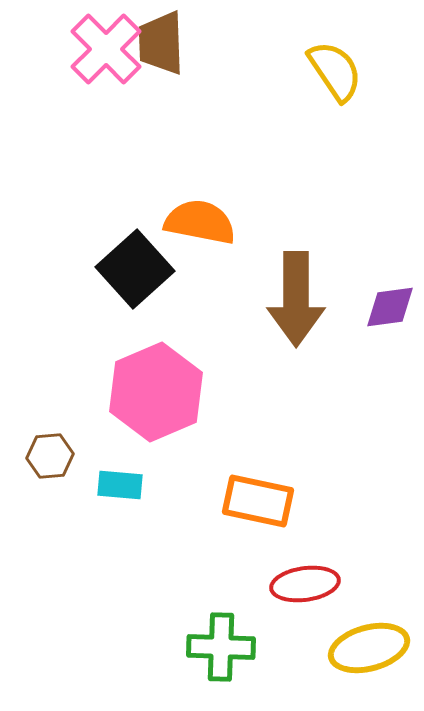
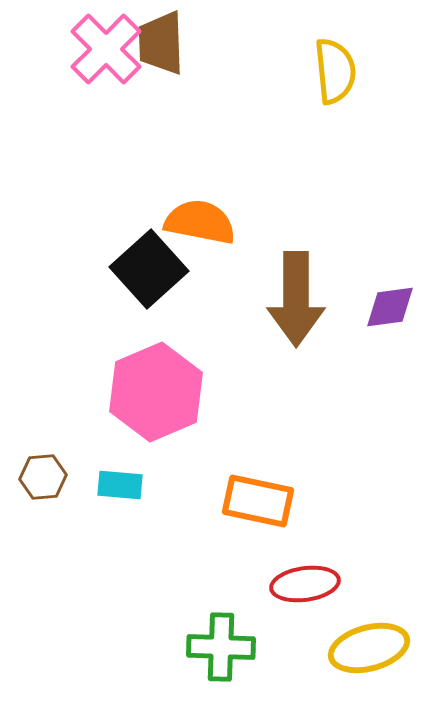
yellow semicircle: rotated 28 degrees clockwise
black square: moved 14 px right
brown hexagon: moved 7 px left, 21 px down
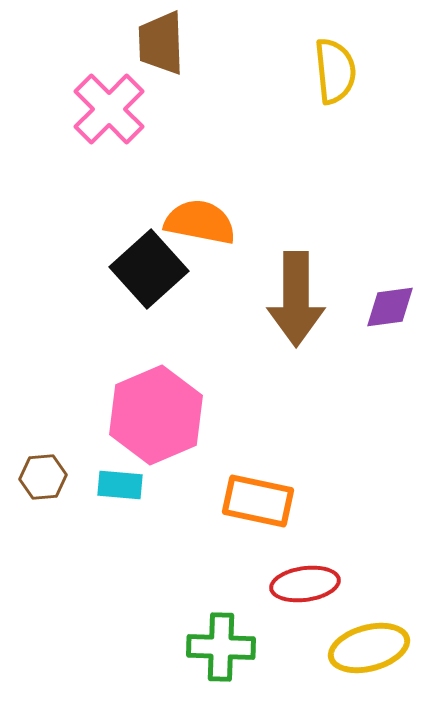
pink cross: moved 3 px right, 60 px down
pink hexagon: moved 23 px down
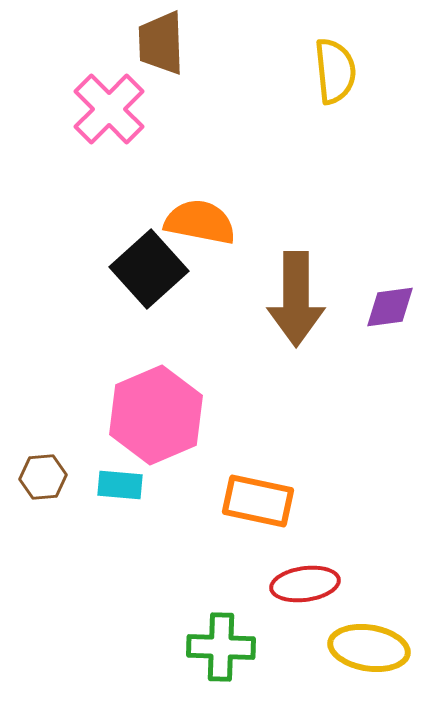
yellow ellipse: rotated 24 degrees clockwise
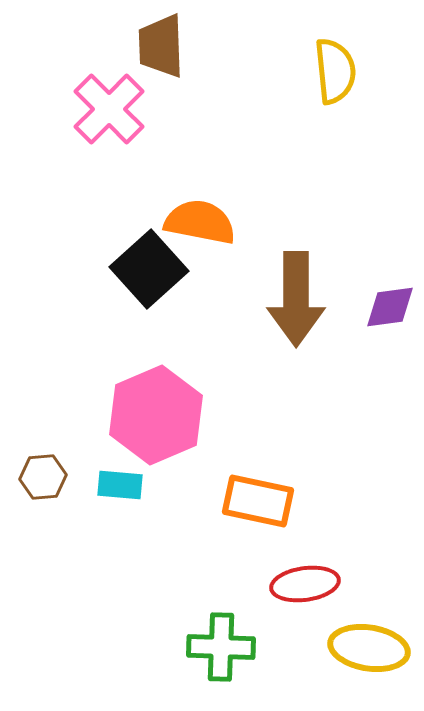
brown trapezoid: moved 3 px down
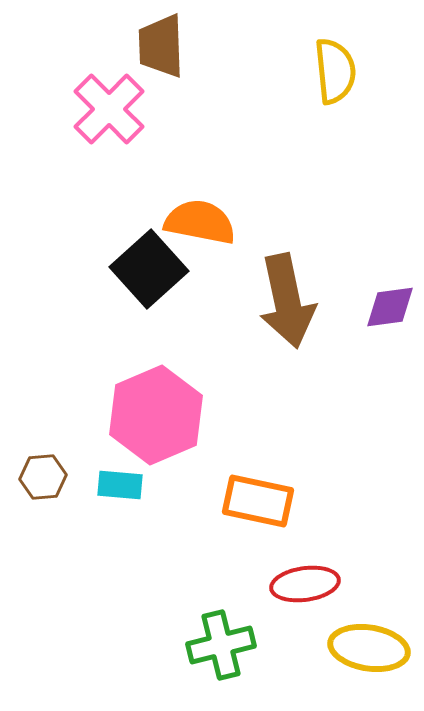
brown arrow: moved 9 px left, 2 px down; rotated 12 degrees counterclockwise
green cross: moved 2 px up; rotated 16 degrees counterclockwise
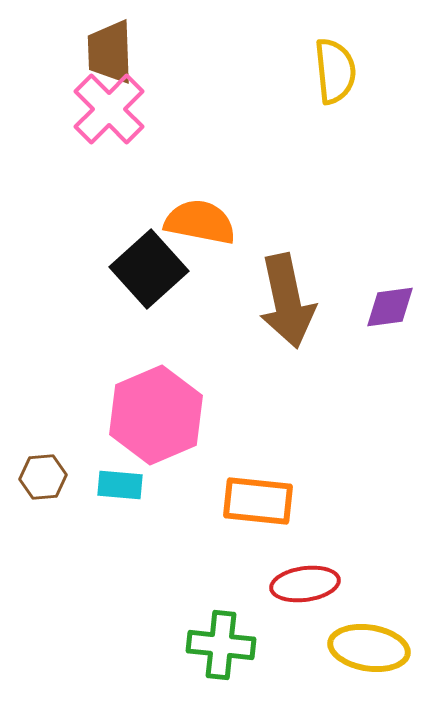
brown trapezoid: moved 51 px left, 6 px down
orange rectangle: rotated 6 degrees counterclockwise
green cross: rotated 20 degrees clockwise
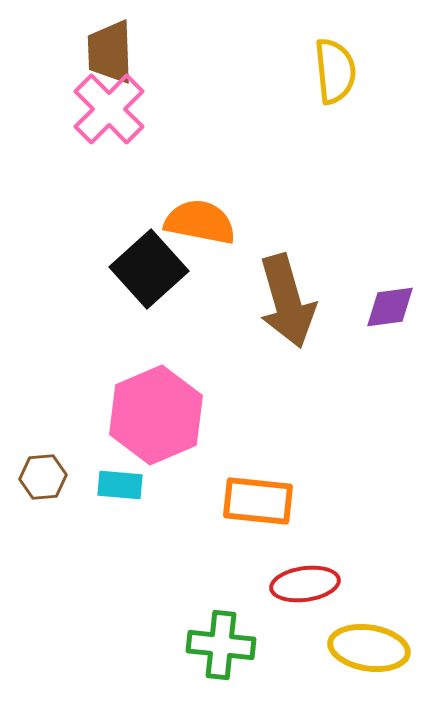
brown arrow: rotated 4 degrees counterclockwise
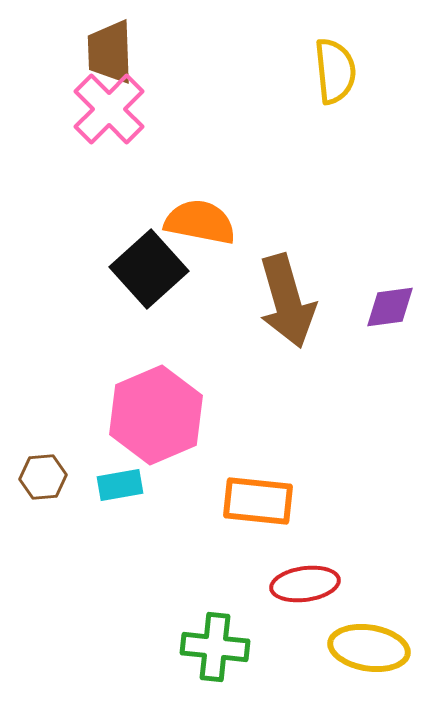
cyan rectangle: rotated 15 degrees counterclockwise
green cross: moved 6 px left, 2 px down
